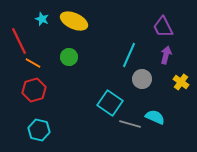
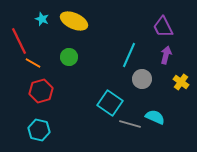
red hexagon: moved 7 px right, 1 px down
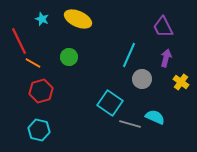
yellow ellipse: moved 4 px right, 2 px up
purple arrow: moved 3 px down
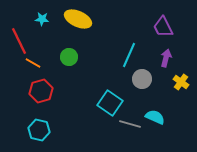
cyan star: rotated 16 degrees counterclockwise
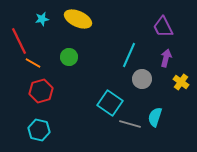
cyan star: rotated 16 degrees counterclockwise
cyan semicircle: rotated 96 degrees counterclockwise
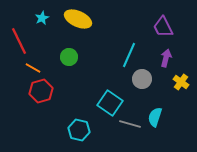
cyan star: moved 1 px up; rotated 16 degrees counterclockwise
orange line: moved 5 px down
cyan hexagon: moved 40 px right
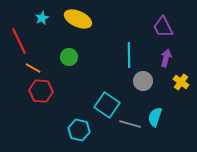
cyan line: rotated 25 degrees counterclockwise
gray circle: moved 1 px right, 2 px down
red hexagon: rotated 20 degrees clockwise
cyan square: moved 3 px left, 2 px down
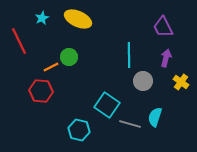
orange line: moved 18 px right, 1 px up; rotated 56 degrees counterclockwise
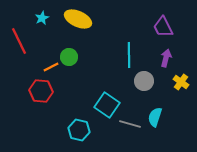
gray circle: moved 1 px right
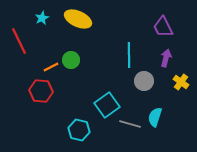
green circle: moved 2 px right, 3 px down
cyan square: rotated 20 degrees clockwise
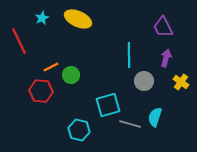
green circle: moved 15 px down
cyan square: moved 1 px right; rotated 20 degrees clockwise
